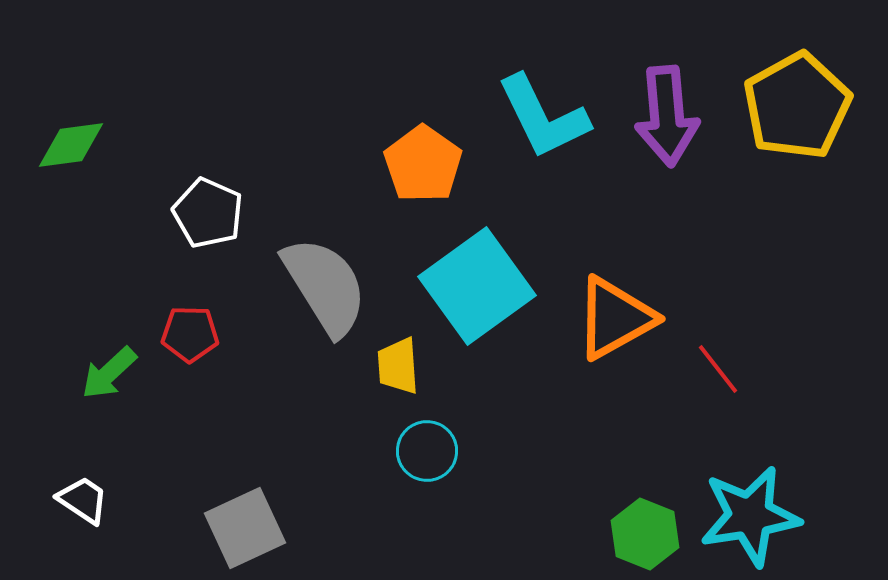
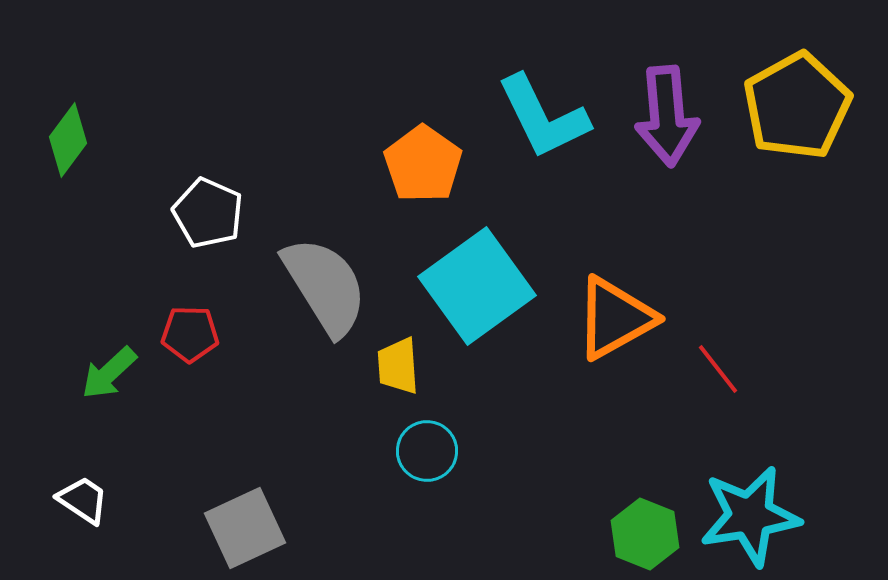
green diamond: moved 3 px left, 5 px up; rotated 46 degrees counterclockwise
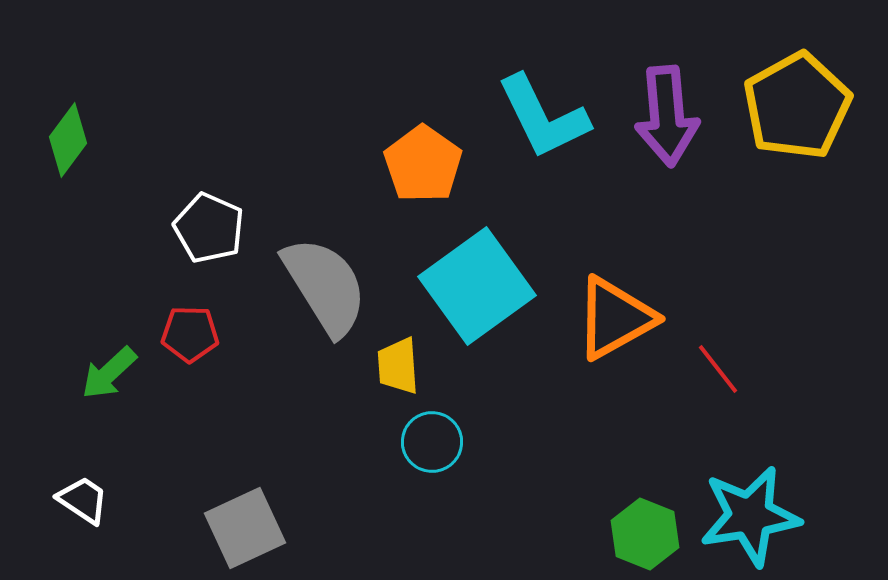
white pentagon: moved 1 px right, 15 px down
cyan circle: moved 5 px right, 9 px up
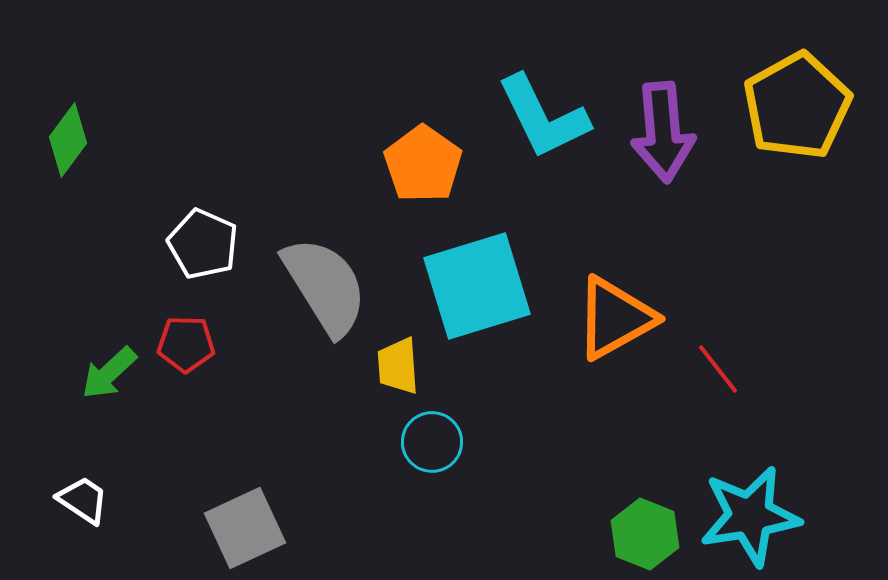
purple arrow: moved 4 px left, 16 px down
white pentagon: moved 6 px left, 16 px down
cyan square: rotated 19 degrees clockwise
red pentagon: moved 4 px left, 10 px down
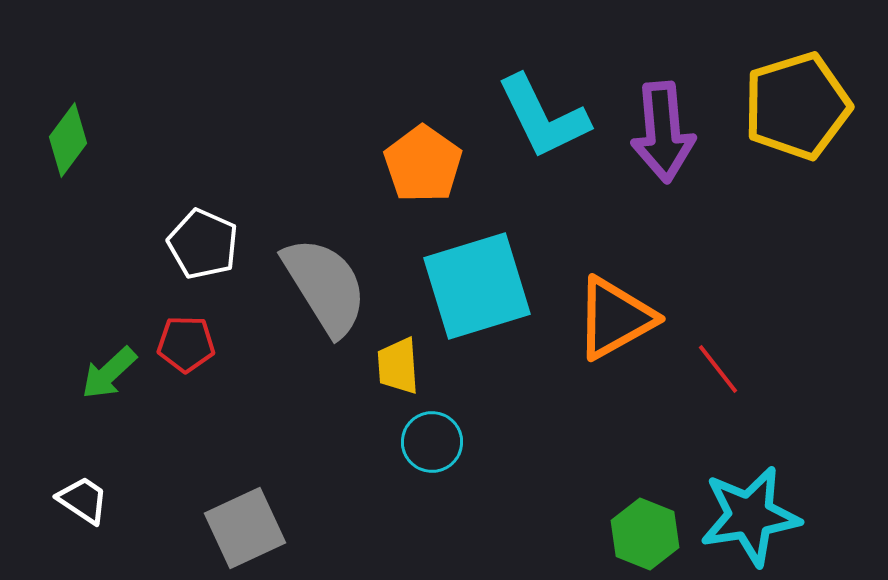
yellow pentagon: rotated 12 degrees clockwise
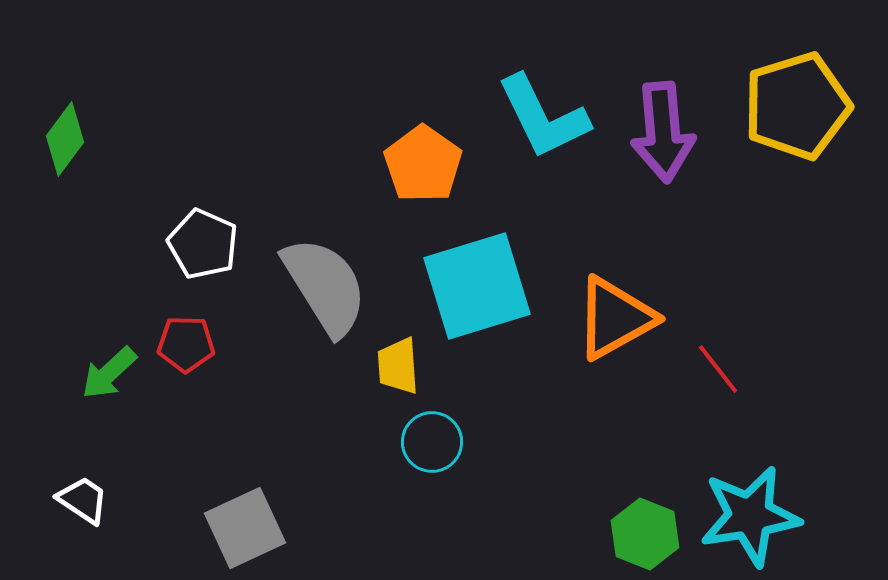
green diamond: moved 3 px left, 1 px up
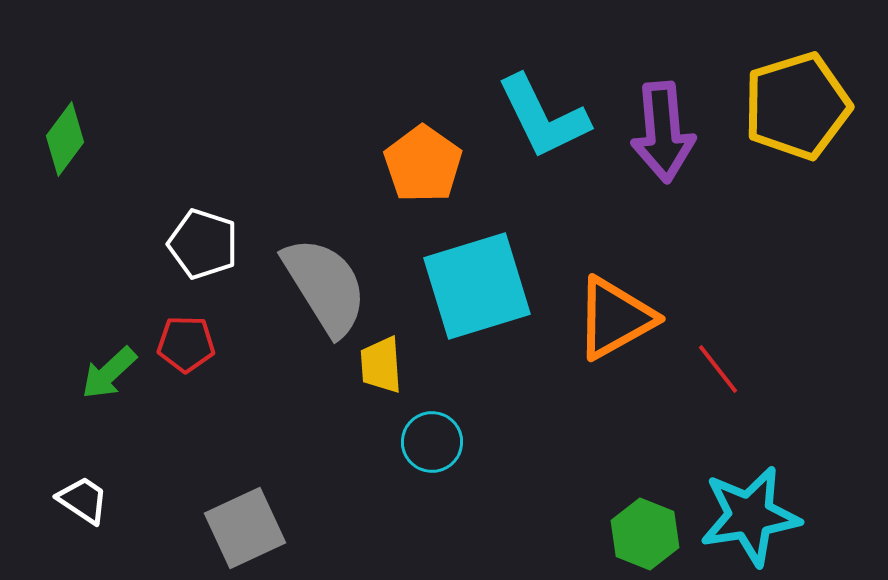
white pentagon: rotated 6 degrees counterclockwise
yellow trapezoid: moved 17 px left, 1 px up
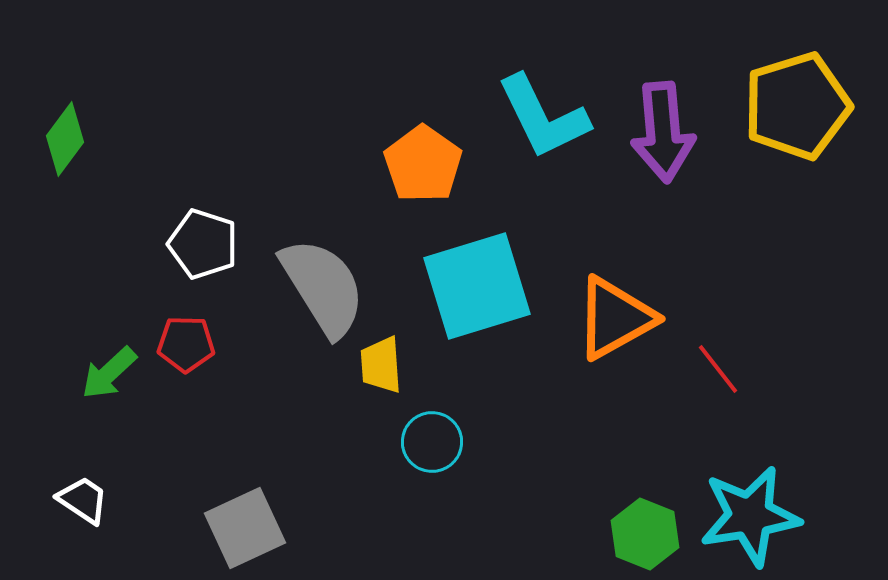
gray semicircle: moved 2 px left, 1 px down
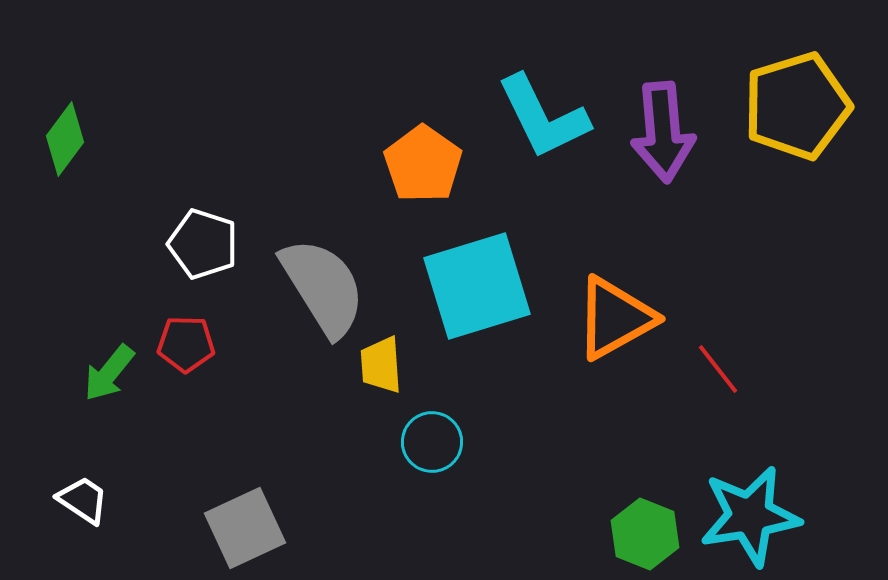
green arrow: rotated 8 degrees counterclockwise
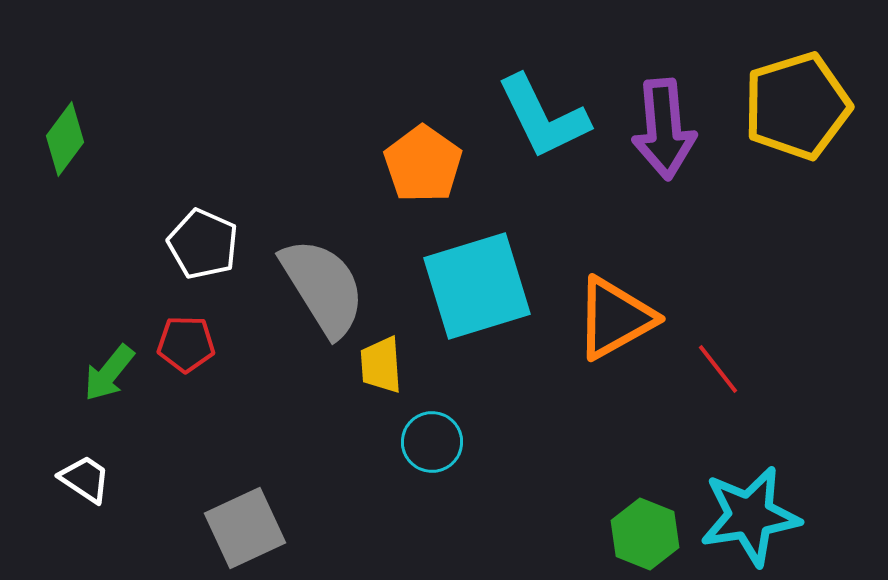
purple arrow: moved 1 px right, 3 px up
white pentagon: rotated 6 degrees clockwise
white trapezoid: moved 2 px right, 21 px up
